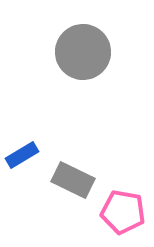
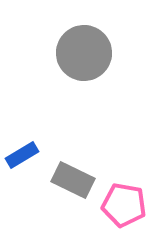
gray circle: moved 1 px right, 1 px down
pink pentagon: moved 1 px right, 7 px up
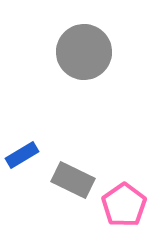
gray circle: moved 1 px up
pink pentagon: rotated 27 degrees clockwise
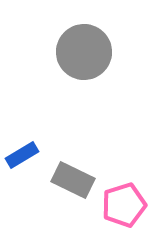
pink pentagon: rotated 18 degrees clockwise
